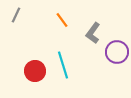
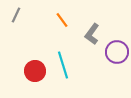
gray L-shape: moved 1 px left, 1 px down
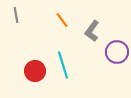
gray line: rotated 35 degrees counterclockwise
gray L-shape: moved 3 px up
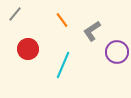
gray line: moved 1 px left, 1 px up; rotated 49 degrees clockwise
gray L-shape: rotated 20 degrees clockwise
cyan line: rotated 40 degrees clockwise
red circle: moved 7 px left, 22 px up
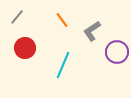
gray line: moved 2 px right, 3 px down
red circle: moved 3 px left, 1 px up
